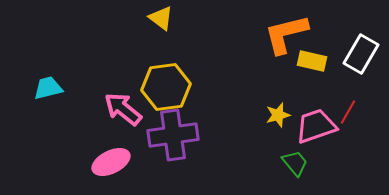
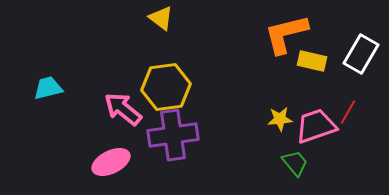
yellow star: moved 2 px right, 4 px down; rotated 10 degrees clockwise
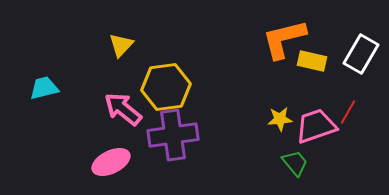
yellow triangle: moved 40 px left, 27 px down; rotated 36 degrees clockwise
orange L-shape: moved 2 px left, 5 px down
cyan trapezoid: moved 4 px left
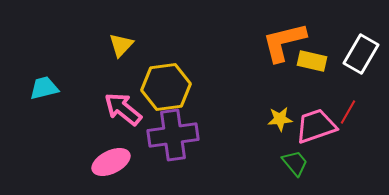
orange L-shape: moved 3 px down
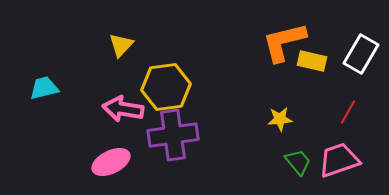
pink arrow: rotated 30 degrees counterclockwise
pink trapezoid: moved 23 px right, 34 px down
green trapezoid: moved 3 px right, 1 px up
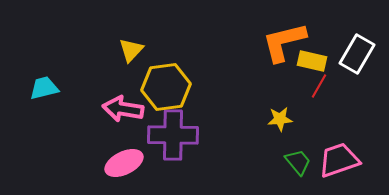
yellow triangle: moved 10 px right, 5 px down
white rectangle: moved 4 px left
red line: moved 29 px left, 26 px up
purple cross: rotated 9 degrees clockwise
pink ellipse: moved 13 px right, 1 px down
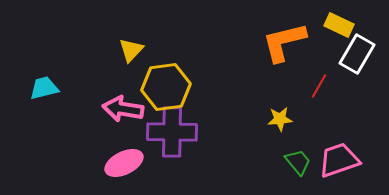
yellow rectangle: moved 27 px right, 36 px up; rotated 12 degrees clockwise
purple cross: moved 1 px left, 3 px up
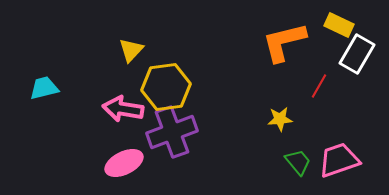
purple cross: rotated 21 degrees counterclockwise
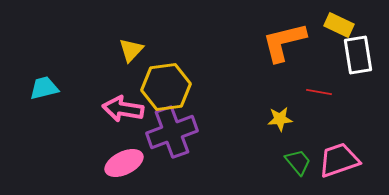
white rectangle: moved 1 px right, 1 px down; rotated 39 degrees counterclockwise
red line: moved 6 px down; rotated 70 degrees clockwise
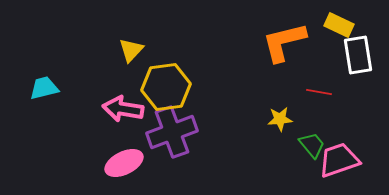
green trapezoid: moved 14 px right, 17 px up
